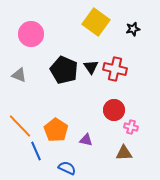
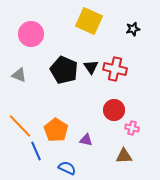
yellow square: moved 7 px left, 1 px up; rotated 12 degrees counterclockwise
pink cross: moved 1 px right, 1 px down
brown triangle: moved 3 px down
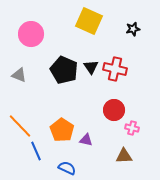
orange pentagon: moved 6 px right
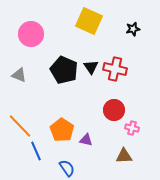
blue semicircle: rotated 30 degrees clockwise
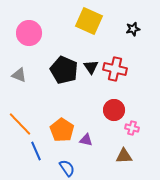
pink circle: moved 2 px left, 1 px up
orange line: moved 2 px up
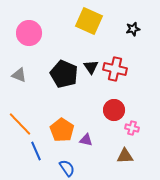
black pentagon: moved 4 px down
brown triangle: moved 1 px right
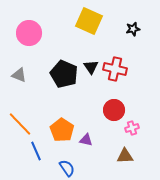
pink cross: rotated 32 degrees counterclockwise
